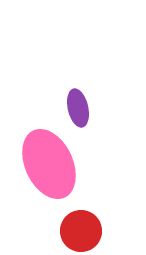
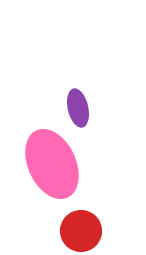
pink ellipse: moved 3 px right
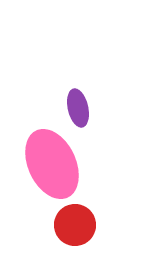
red circle: moved 6 px left, 6 px up
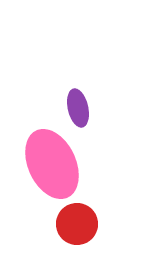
red circle: moved 2 px right, 1 px up
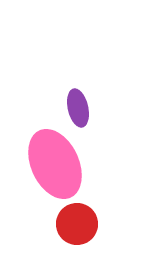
pink ellipse: moved 3 px right
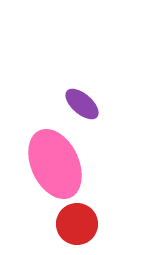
purple ellipse: moved 4 px right, 4 px up; rotated 36 degrees counterclockwise
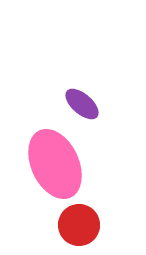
red circle: moved 2 px right, 1 px down
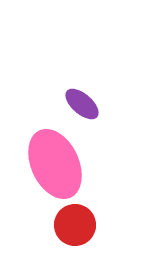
red circle: moved 4 px left
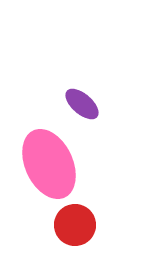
pink ellipse: moved 6 px left
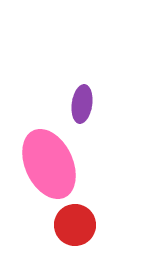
purple ellipse: rotated 57 degrees clockwise
